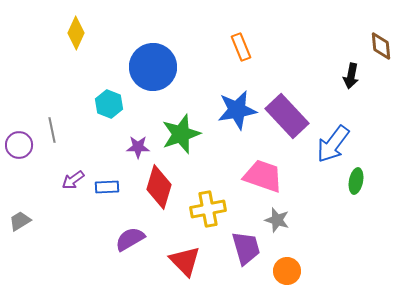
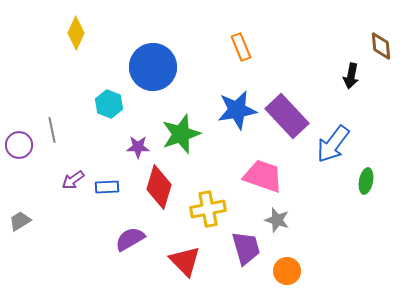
green ellipse: moved 10 px right
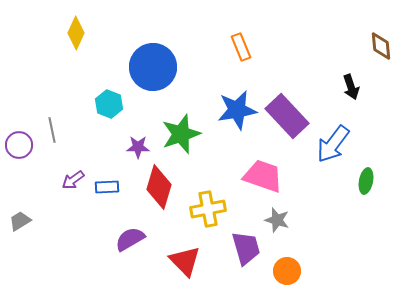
black arrow: moved 11 px down; rotated 30 degrees counterclockwise
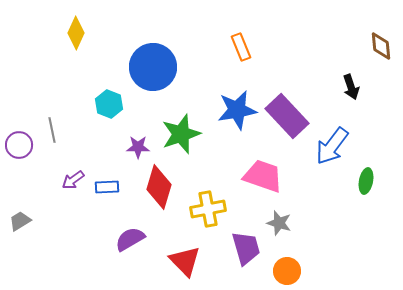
blue arrow: moved 1 px left, 2 px down
gray star: moved 2 px right, 3 px down
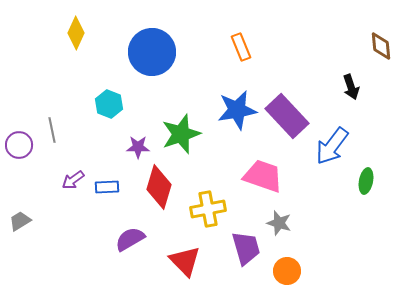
blue circle: moved 1 px left, 15 px up
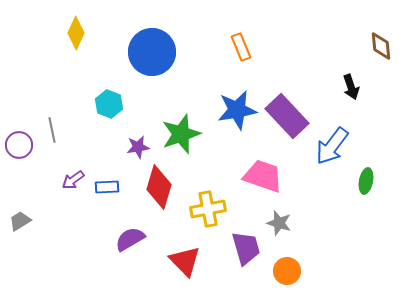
purple star: rotated 10 degrees counterclockwise
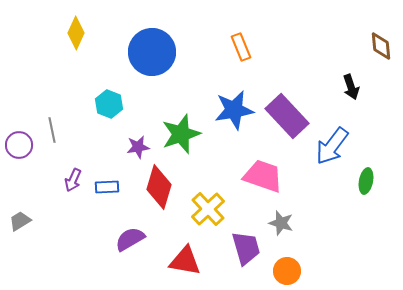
blue star: moved 3 px left
purple arrow: rotated 30 degrees counterclockwise
yellow cross: rotated 32 degrees counterclockwise
gray star: moved 2 px right
red triangle: rotated 36 degrees counterclockwise
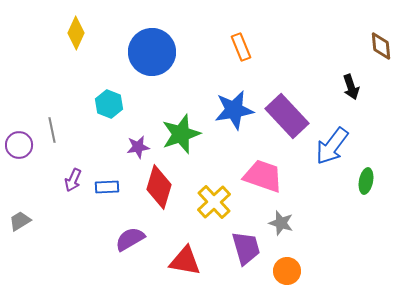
yellow cross: moved 6 px right, 7 px up
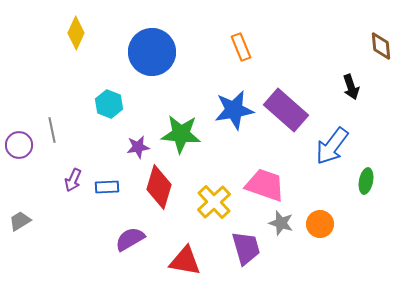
purple rectangle: moved 1 px left, 6 px up; rotated 6 degrees counterclockwise
green star: rotated 24 degrees clockwise
pink trapezoid: moved 2 px right, 9 px down
orange circle: moved 33 px right, 47 px up
